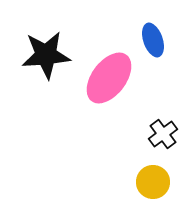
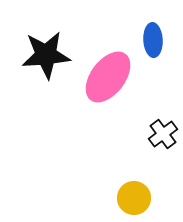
blue ellipse: rotated 16 degrees clockwise
pink ellipse: moved 1 px left, 1 px up
yellow circle: moved 19 px left, 16 px down
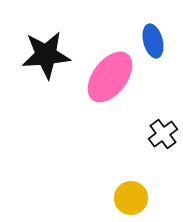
blue ellipse: moved 1 px down; rotated 12 degrees counterclockwise
pink ellipse: moved 2 px right
yellow circle: moved 3 px left
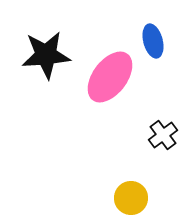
black cross: moved 1 px down
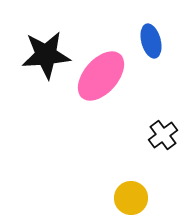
blue ellipse: moved 2 px left
pink ellipse: moved 9 px left, 1 px up; rotated 4 degrees clockwise
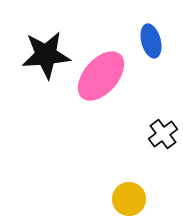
black cross: moved 1 px up
yellow circle: moved 2 px left, 1 px down
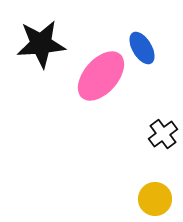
blue ellipse: moved 9 px left, 7 px down; rotated 16 degrees counterclockwise
black star: moved 5 px left, 11 px up
yellow circle: moved 26 px right
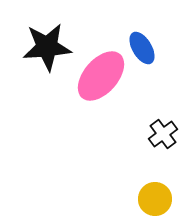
black star: moved 6 px right, 3 px down
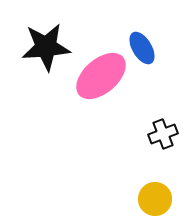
black star: moved 1 px left
pink ellipse: rotated 8 degrees clockwise
black cross: rotated 16 degrees clockwise
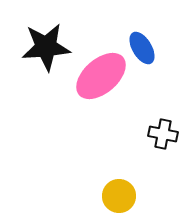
black cross: rotated 32 degrees clockwise
yellow circle: moved 36 px left, 3 px up
